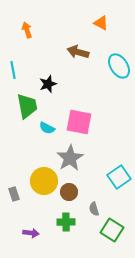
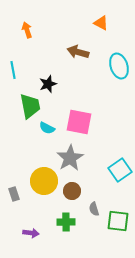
cyan ellipse: rotated 15 degrees clockwise
green trapezoid: moved 3 px right
cyan square: moved 1 px right, 7 px up
brown circle: moved 3 px right, 1 px up
green square: moved 6 px right, 9 px up; rotated 25 degrees counterclockwise
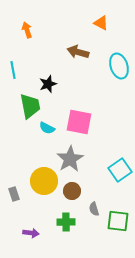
gray star: moved 1 px down
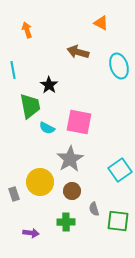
black star: moved 1 px right, 1 px down; rotated 18 degrees counterclockwise
yellow circle: moved 4 px left, 1 px down
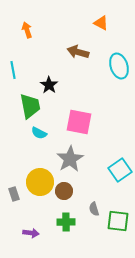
cyan semicircle: moved 8 px left, 5 px down
brown circle: moved 8 px left
